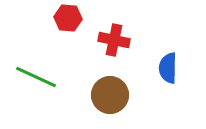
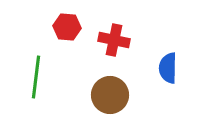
red hexagon: moved 1 px left, 9 px down
green line: rotated 72 degrees clockwise
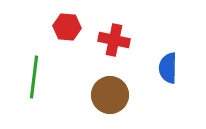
green line: moved 2 px left
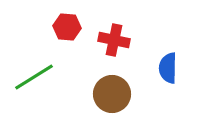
green line: rotated 51 degrees clockwise
brown circle: moved 2 px right, 1 px up
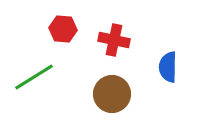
red hexagon: moved 4 px left, 2 px down
blue semicircle: moved 1 px up
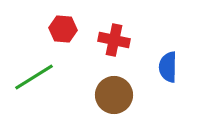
brown circle: moved 2 px right, 1 px down
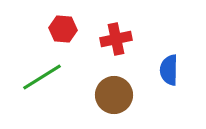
red cross: moved 2 px right, 1 px up; rotated 24 degrees counterclockwise
blue semicircle: moved 1 px right, 3 px down
green line: moved 8 px right
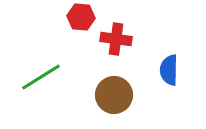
red hexagon: moved 18 px right, 12 px up
red cross: rotated 20 degrees clockwise
green line: moved 1 px left
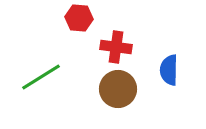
red hexagon: moved 2 px left, 1 px down
red cross: moved 8 px down
brown circle: moved 4 px right, 6 px up
